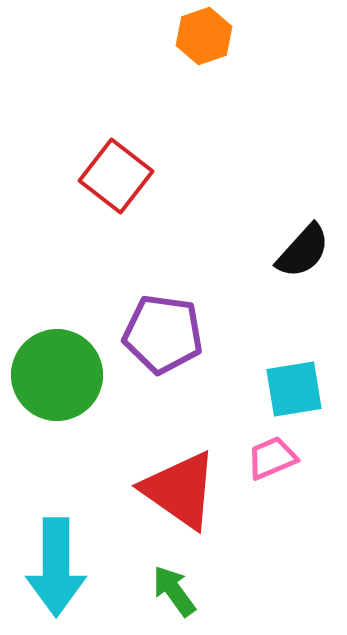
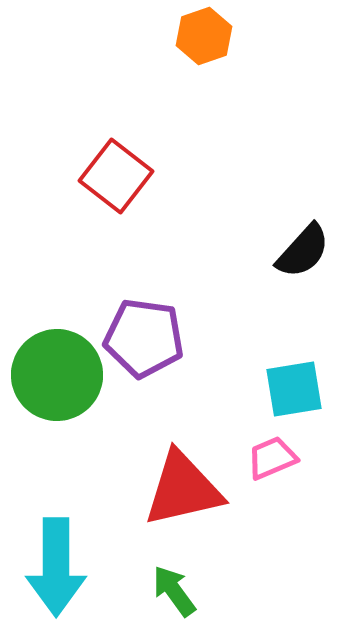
purple pentagon: moved 19 px left, 4 px down
red triangle: moved 3 px right, 1 px up; rotated 48 degrees counterclockwise
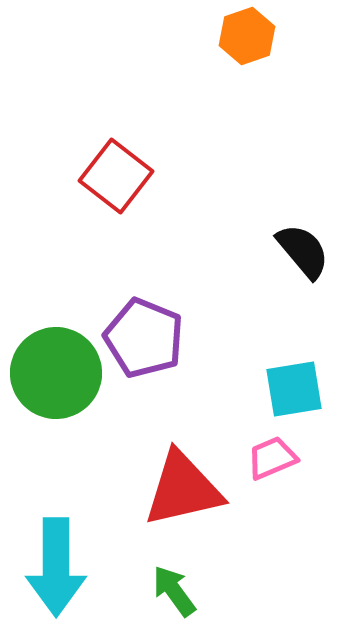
orange hexagon: moved 43 px right
black semicircle: rotated 82 degrees counterclockwise
purple pentagon: rotated 14 degrees clockwise
green circle: moved 1 px left, 2 px up
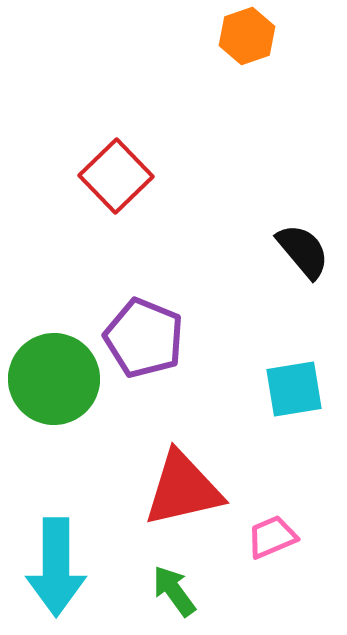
red square: rotated 8 degrees clockwise
green circle: moved 2 px left, 6 px down
pink trapezoid: moved 79 px down
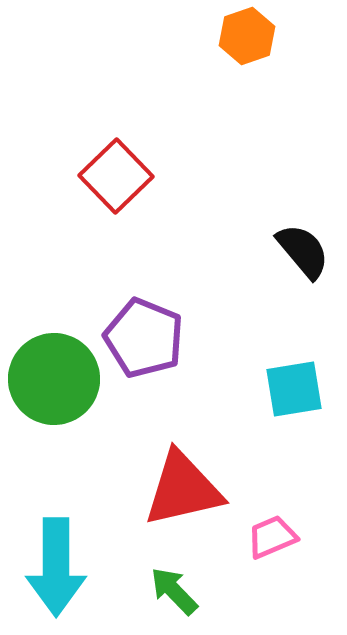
green arrow: rotated 8 degrees counterclockwise
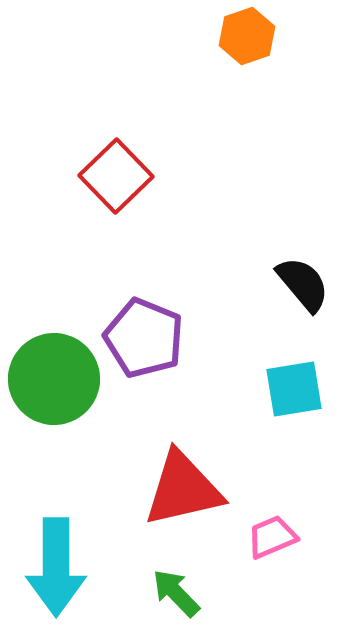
black semicircle: moved 33 px down
green arrow: moved 2 px right, 2 px down
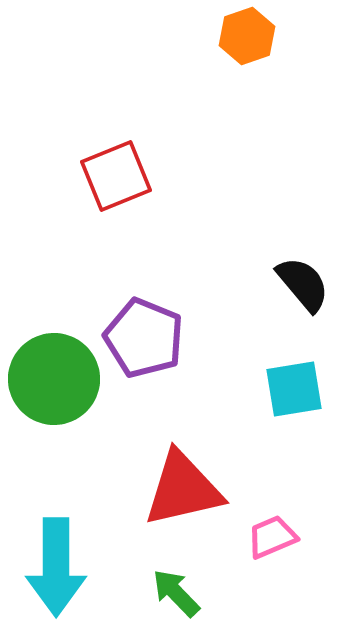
red square: rotated 22 degrees clockwise
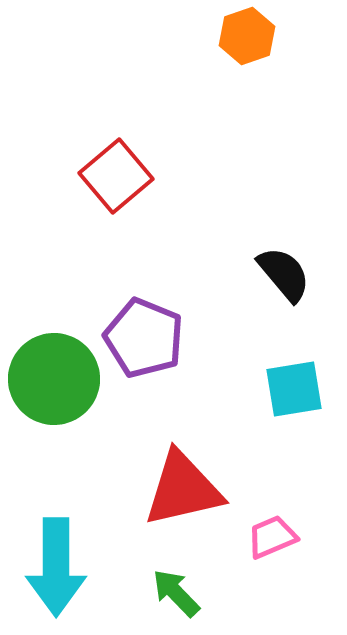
red square: rotated 18 degrees counterclockwise
black semicircle: moved 19 px left, 10 px up
